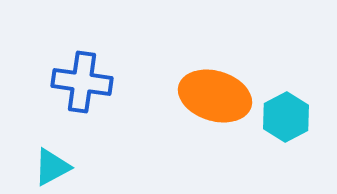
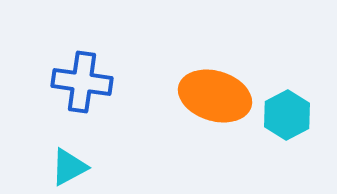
cyan hexagon: moved 1 px right, 2 px up
cyan triangle: moved 17 px right
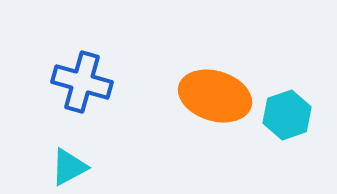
blue cross: rotated 8 degrees clockwise
cyan hexagon: rotated 9 degrees clockwise
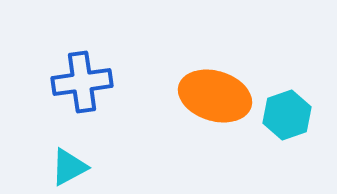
blue cross: rotated 24 degrees counterclockwise
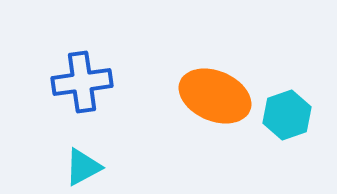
orange ellipse: rotated 6 degrees clockwise
cyan triangle: moved 14 px right
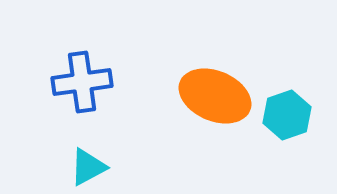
cyan triangle: moved 5 px right
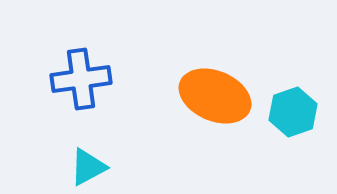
blue cross: moved 1 px left, 3 px up
cyan hexagon: moved 6 px right, 3 px up
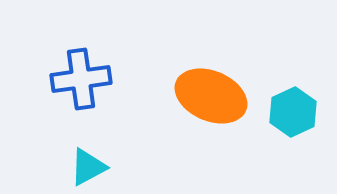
orange ellipse: moved 4 px left
cyan hexagon: rotated 6 degrees counterclockwise
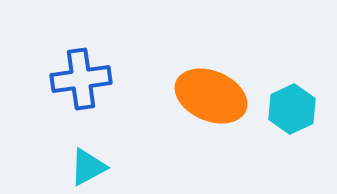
cyan hexagon: moved 1 px left, 3 px up
